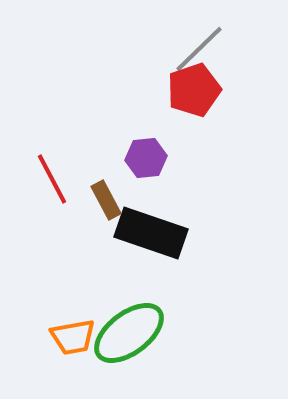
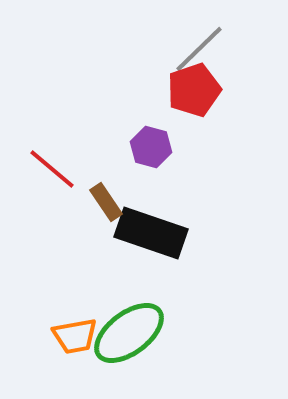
purple hexagon: moved 5 px right, 11 px up; rotated 21 degrees clockwise
red line: moved 10 px up; rotated 22 degrees counterclockwise
brown rectangle: moved 2 px down; rotated 6 degrees counterclockwise
orange trapezoid: moved 2 px right, 1 px up
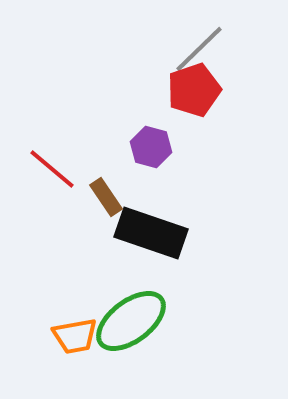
brown rectangle: moved 5 px up
green ellipse: moved 2 px right, 12 px up
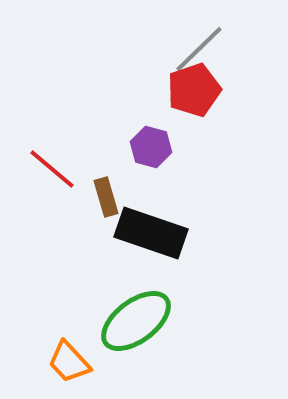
brown rectangle: rotated 18 degrees clockwise
green ellipse: moved 5 px right
orange trapezoid: moved 6 px left, 26 px down; rotated 57 degrees clockwise
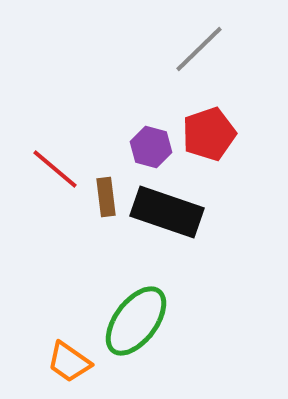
red pentagon: moved 15 px right, 44 px down
red line: moved 3 px right
brown rectangle: rotated 9 degrees clockwise
black rectangle: moved 16 px right, 21 px up
green ellipse: rotated 16 degrees counterclockwise
orange trapezoid: rotated 12 degrees counterclockwise
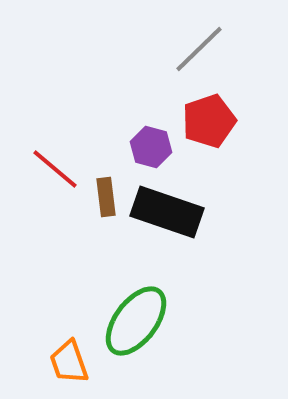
red pentagon: moved 13 px up
orange trapezoid: rotated 36 degrees clockwise
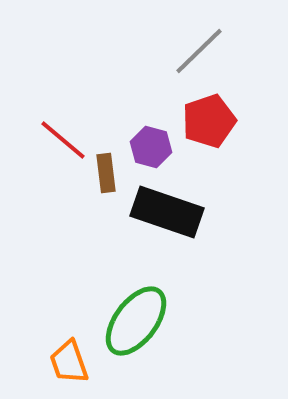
gray line: moved 2 px down
red line: moved 8 px right, 29 px up
brown rectangle: moved 24 px up
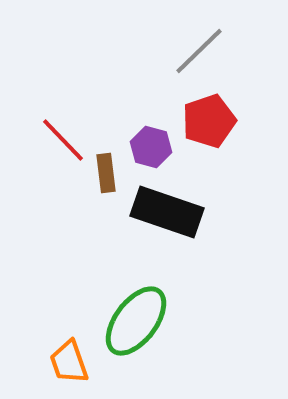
red line: rotated 6 degrees clockwise
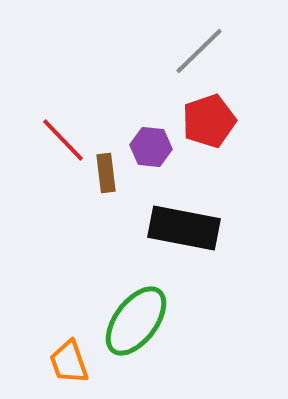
purple hexagon: rotated 9 degrees counterclockwise
black rectangle: moved 17 px right, 16 px down; rotated 8 degrees counterclockwise
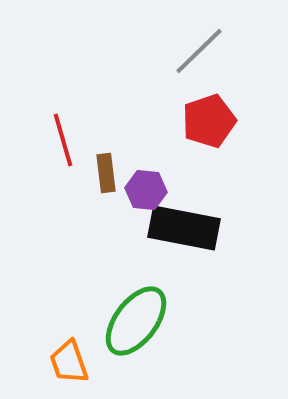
red line: rotated 28 degrees clockwise
purple hexagon: moved 5 px left, 43 px down
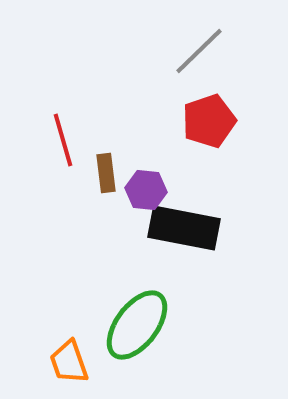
green ellipse: moved 1 px right, 4 px down
